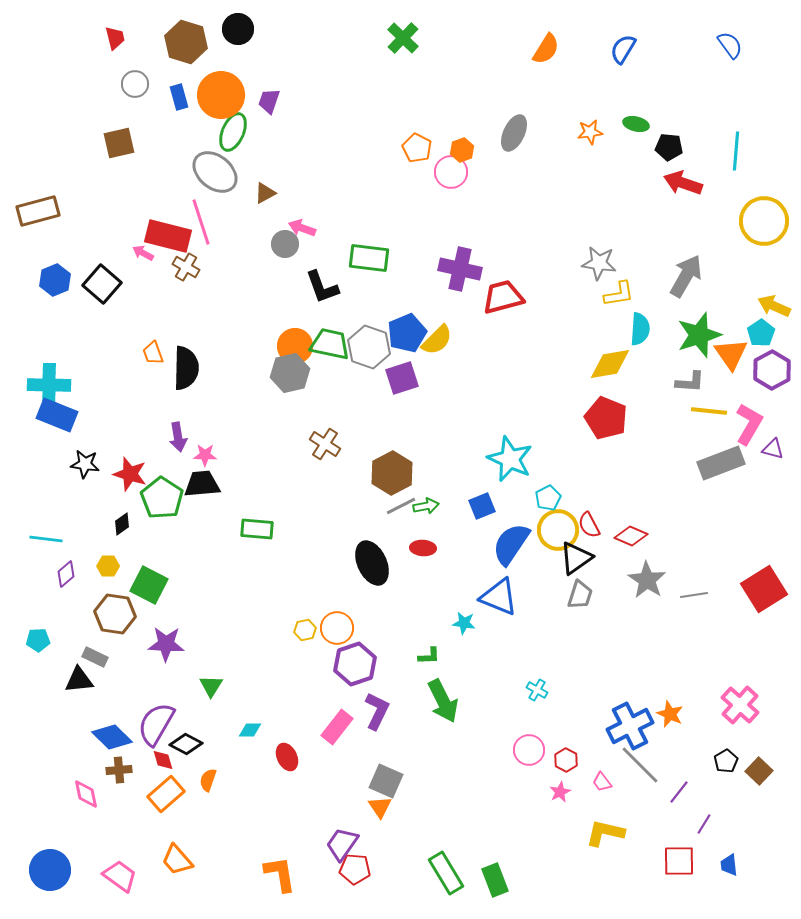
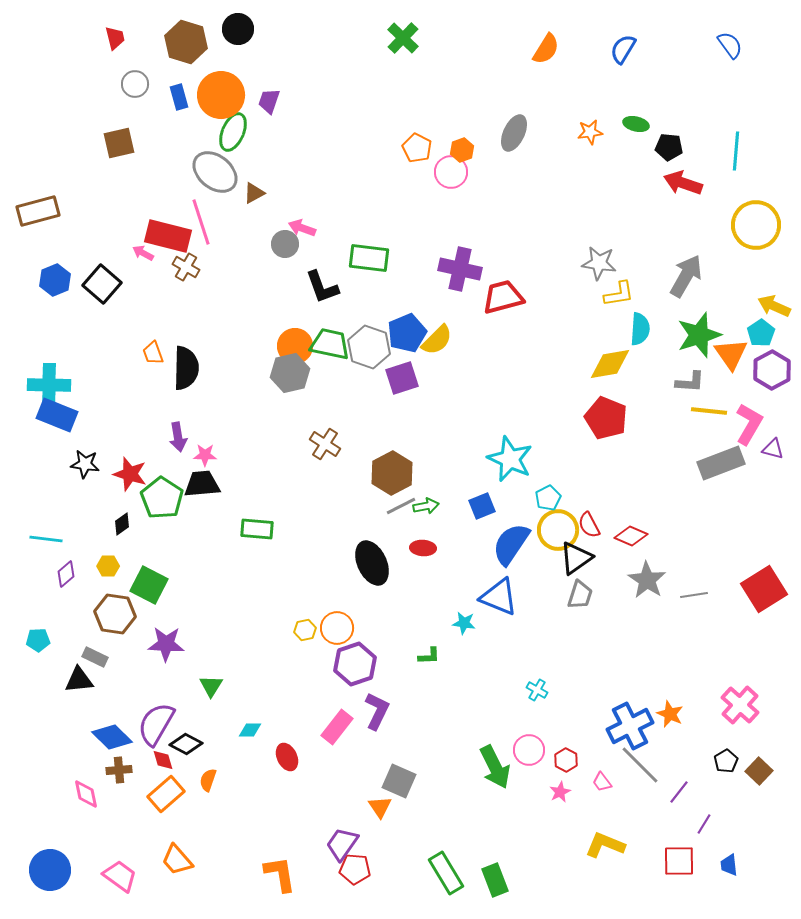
brown triangle at (265, 193): moved 11 px left
yellow circle at (764, 221): moved 8 px left, 4 px down
green arrow at (443, 701): moved 52 px right, 66 px down
gray square at (386, 781): moved 13 px right
yellow L-shape at (605, 833): moved 12 px down; rotated 9 degrees clockwise
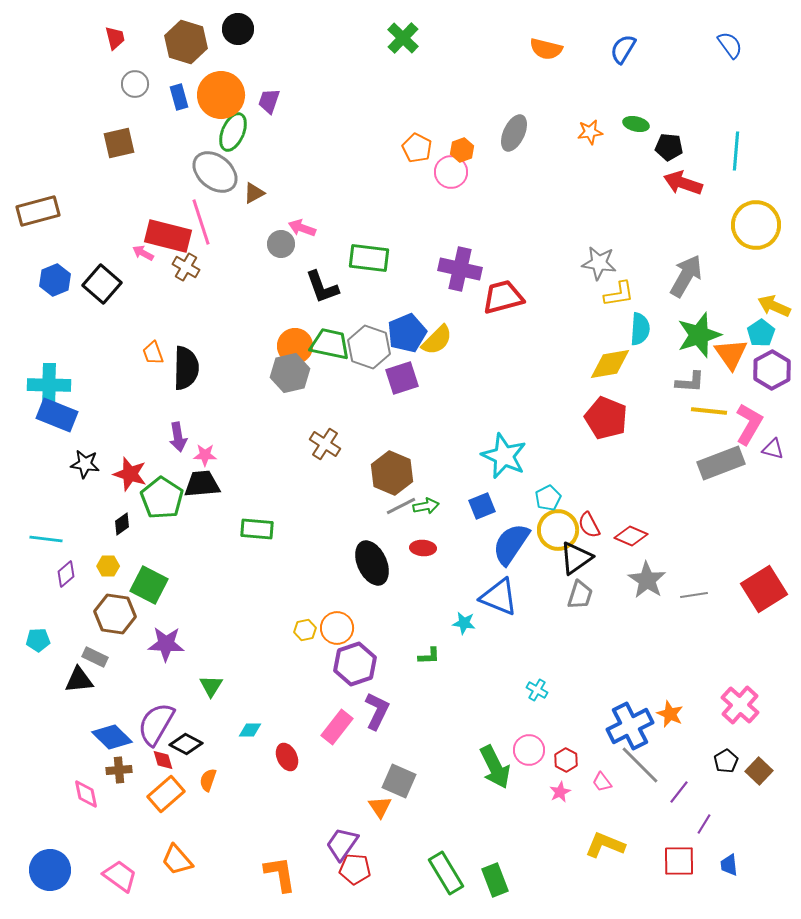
orange semicircle at (546, 49): rotated 72 degrees clockwise
gray circle at (285, 244): moved 4 px left
cyan star at (510, 459): moved 6 px left, 3 px up
brown hexagon at (392, 473): rotated 9 degrees counterclockwise
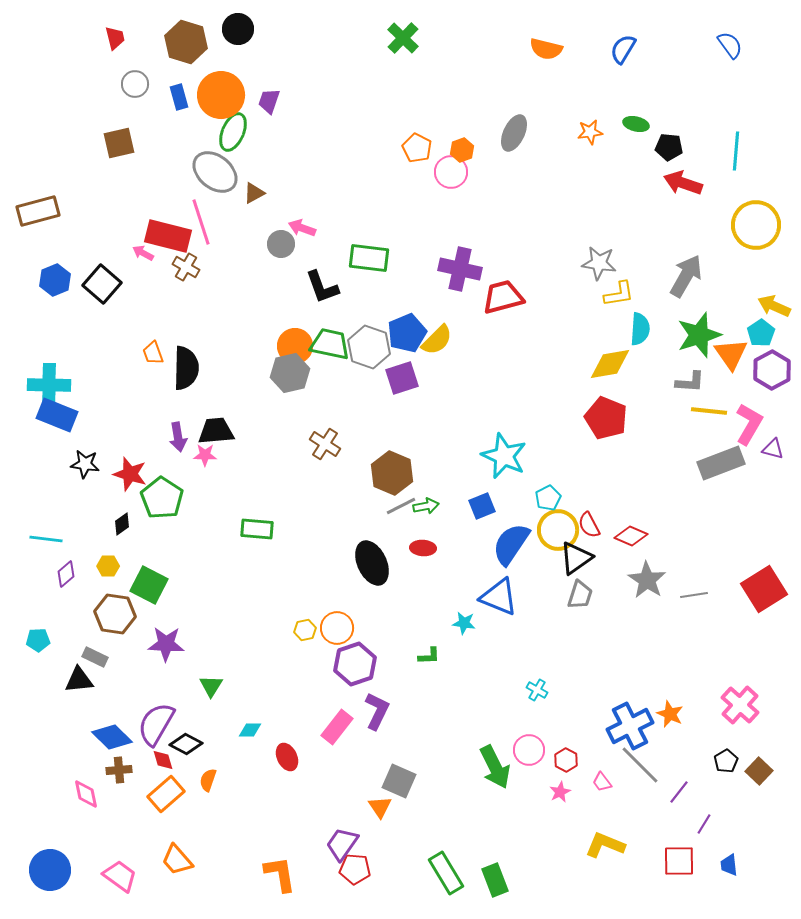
black trapezoid at (202, 484): moved 14 px right, 53 px up
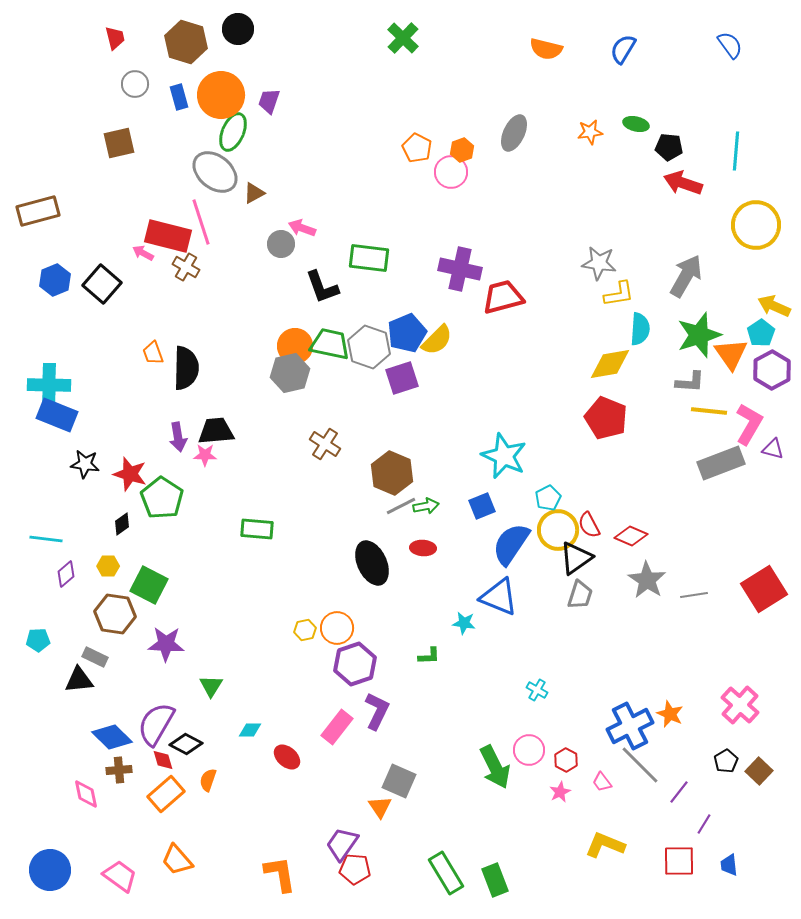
red ellipse at (287, 757): rotated 24 degrees counterclockwise
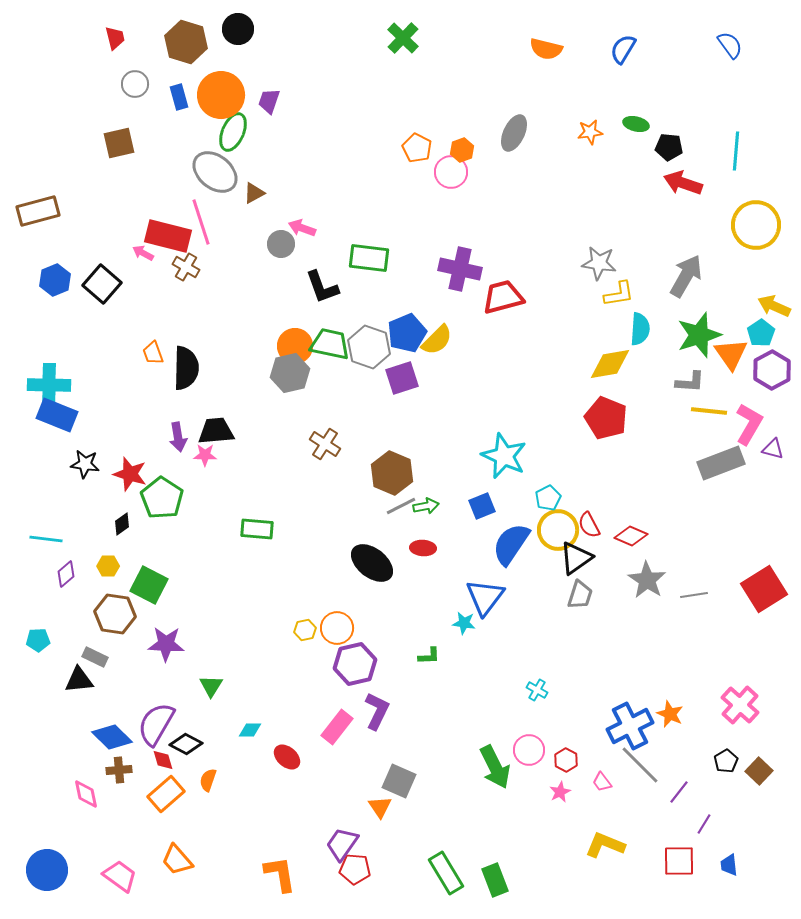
black ellipse at (372, 563): rotated 27 degrees counterclockwise
blue triangle at (499, 597): moved 14 px left; rotated 45 degrees clockwise
purple hexagon at (355, 664): rotated 6 degrees clockwise
blue circle at (50, 870): moved 3 px left
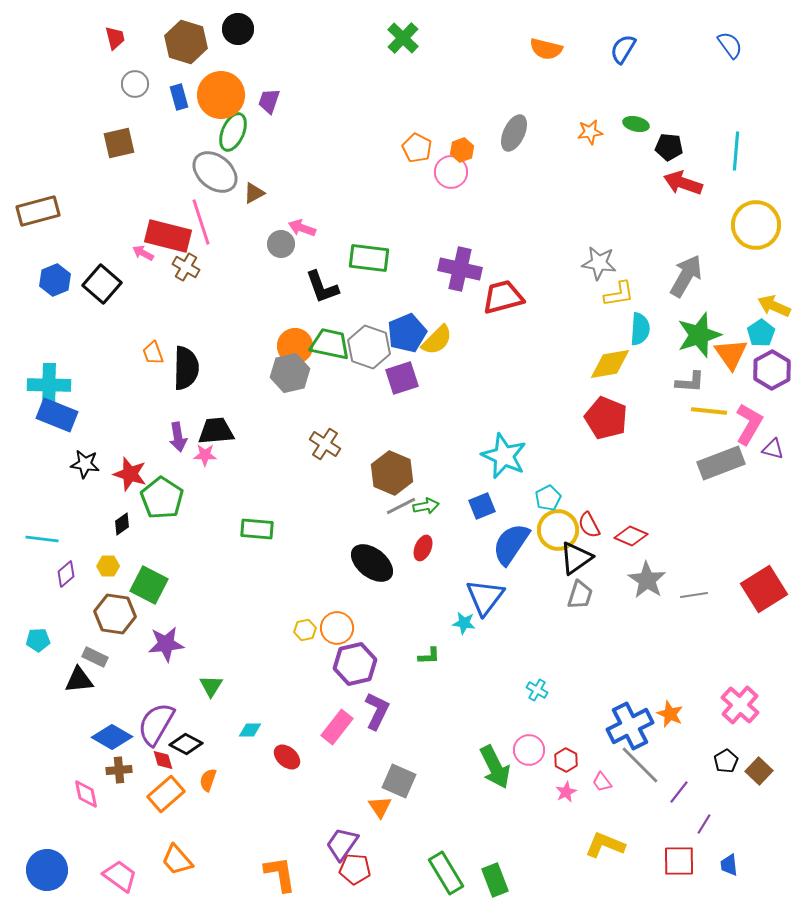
cyan line at (46, 539): moved 4 px left
red ellipse at (423, 548): rotated 70 degrees counterclockwise
purple star at (166, 644): rotated 9 degrees counterclockwise
blue diamond at (112, 737): rotated 15 degrees counterclockwise
pink star at (560, 792): moved 6 px right
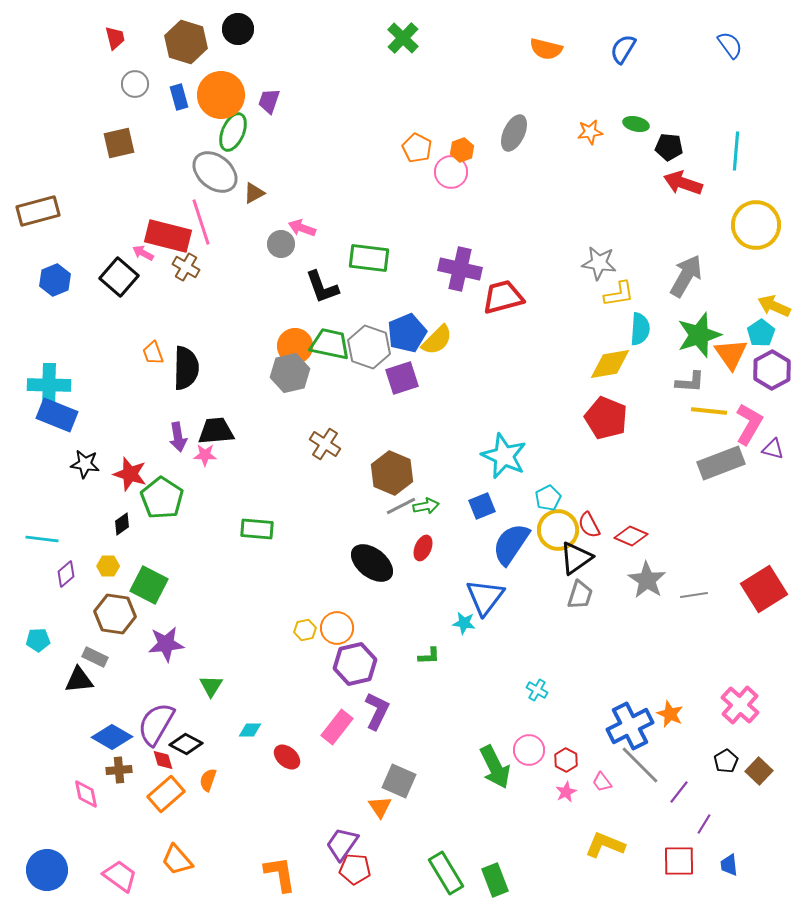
black square at (102, 284): moved 17 px right, 7 px up
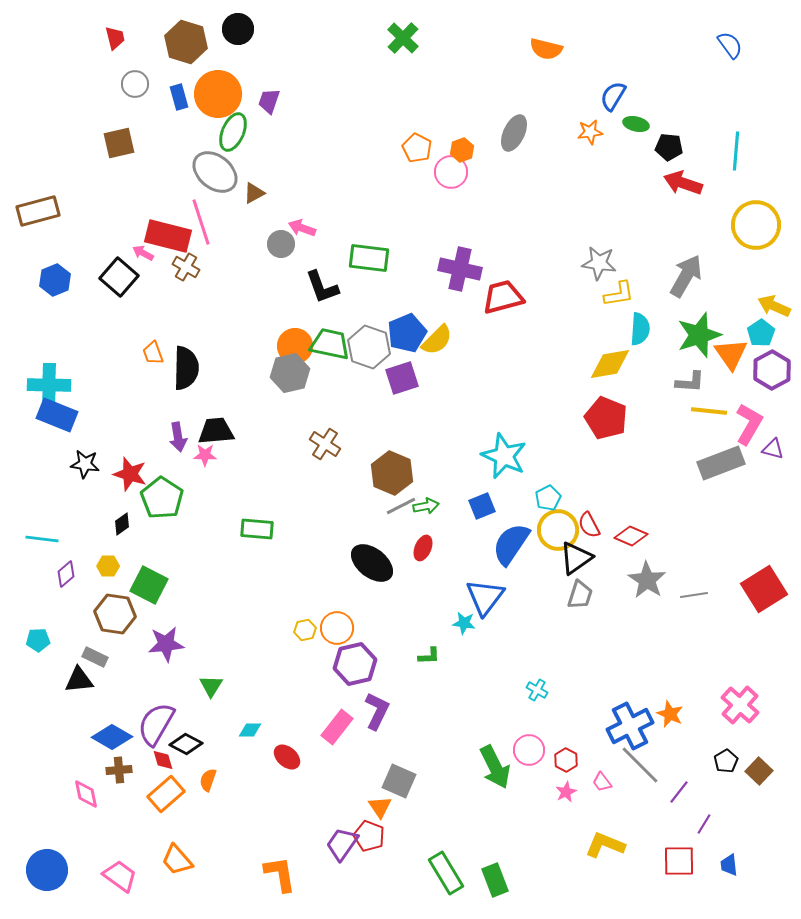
blue semicircle at (623, 49): moved 10 px left, 47 px down
orange circle at (221, 95): moved 3 px left, 1 px up
red pentagon at (355, 869): moved 14 px right, 33 px up; rotated 16 degrees clockwise
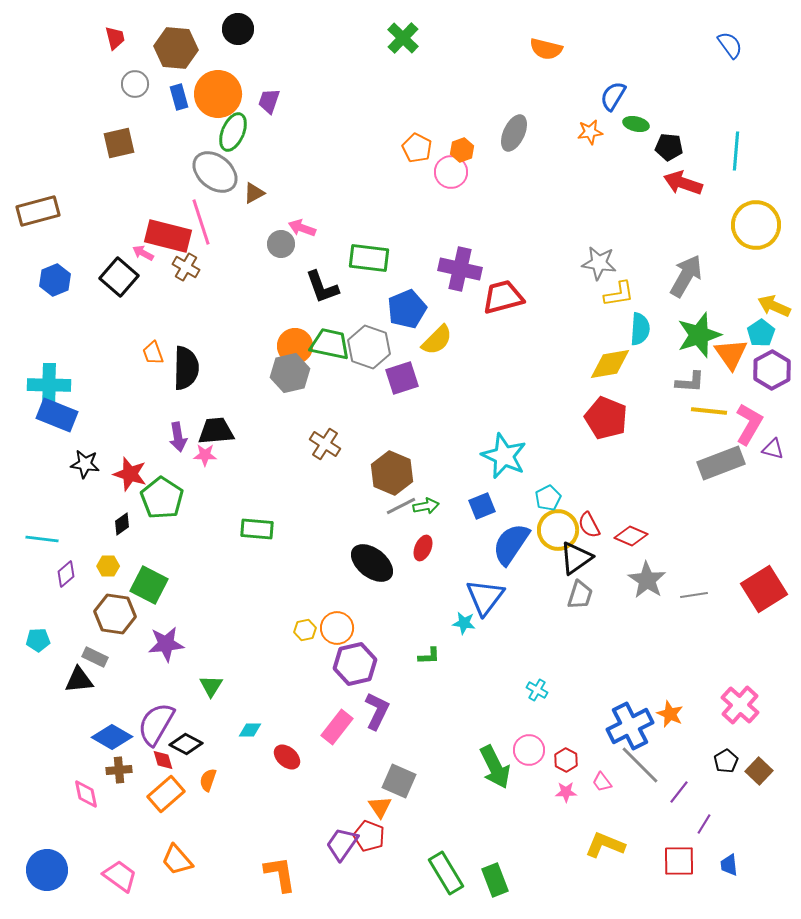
brown hexagon at (186, 42): moved 10 px left, 6 px down; rotated 12 degrees counterclockwise
blue pentagon at (407, 333): moved 24 px up
pink star at (566, 792): rotated 25 degrees clockwise
